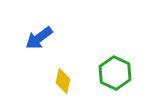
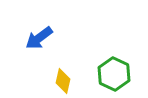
green hexagon: moved 1 px left, 1 px down
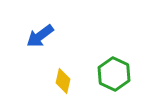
blue arrow: moved 1 px right, 2 px up
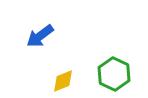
yellow diamond: rotated 55 degrees clockwise
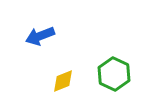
blue arrow: rotated 16 degrees clockwise
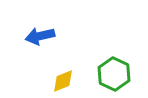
blue arrow: rotated 8 degrees clockwise
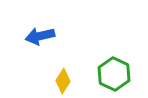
yellow diamond: rotated 35 degrees counterclockwise
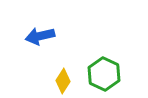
green hexagon: moved 10 px left
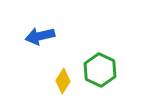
green hexagon: moved 4 px left, 4 px up
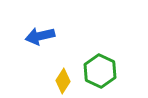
green hexagon: moved 1 px down
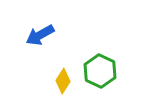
blue arrow: moved 1 px up; rotated 16 degrees counterclockwise
